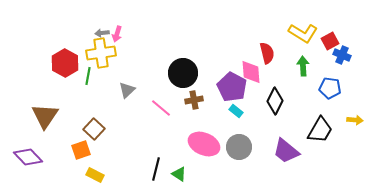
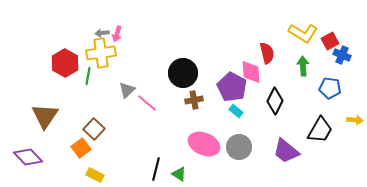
pink line: moved 14 px left, 5 px up
orange square: moved 2 px up; rotated 18 degrees counterclockwise
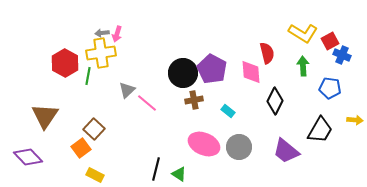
purple pentagon: moved 20 px left, 18 px up
cyan rectangle: moved 8 px left
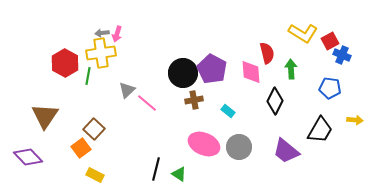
green arrow: moved 12 px left, 3 px down
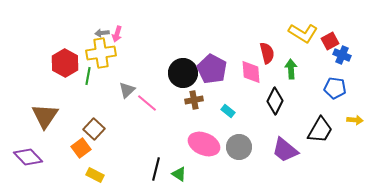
blue pentagon: moved 5 px right
purple trapezoid: moved 1 px left, 1 px up
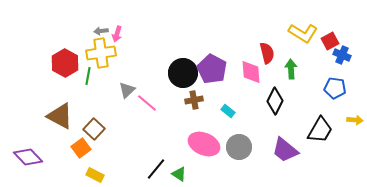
gray arrow: moved 1 px left, 2 px up
brown triangle: moved 15 px right; rotated 36 degrees counterclockwise
black line: rotated 25 degrees clockwise
